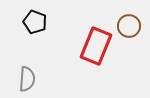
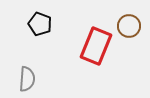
black pentagon: moved 5 px right, 2 px down
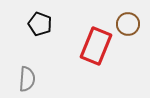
brown circle: moved 1 px left, 2 px up
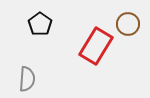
black pentagon: rotated 15 degrees clockwise
red rectangle: rotated 9 degrees clockwise
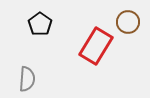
brown circle: moved 2 px up
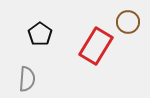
black pentagon: moved 10 px down
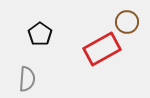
brown circle: moved 1 px left
red rectangle: moved 6 px right, 3 px down; rotated 30 degrees clockwise
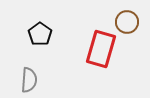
red rectangle: moved 1 px left; rotated 45 degrees counterclockwise
gray semicircle: moved 2 px right, 1 px down
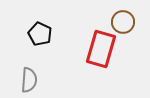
brown circle: moved 4 px left
black pentagon: rotated 10 degrees counterclockwise
